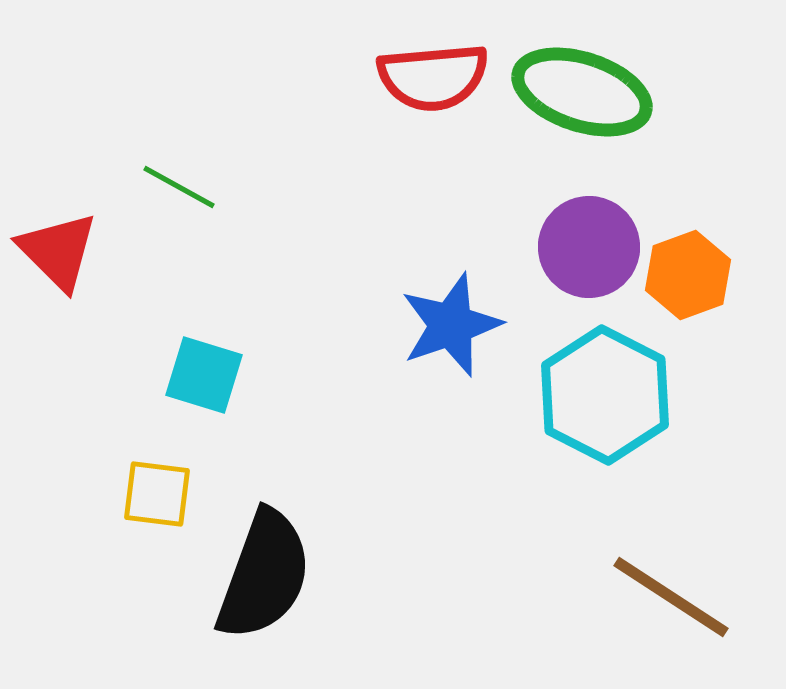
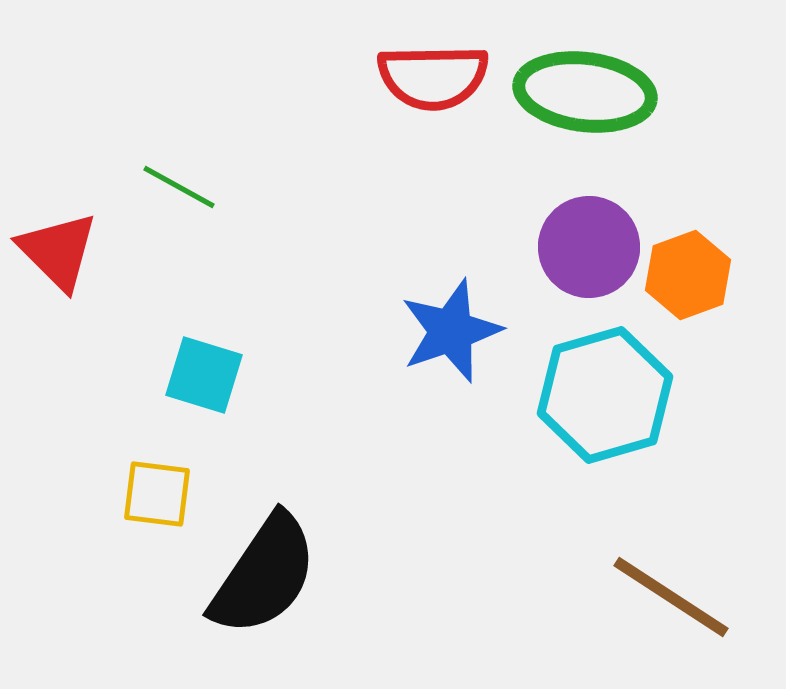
red semicircle: rotated 4 degrees clockwise
green ellipse: moved 3 px right; rotated 11 degrees counterclockwise
blue star: moved 6 px down
cyan hexagon: rotated 17 degrees clockwise
black semicircle: rotated 14 degrees clockwise
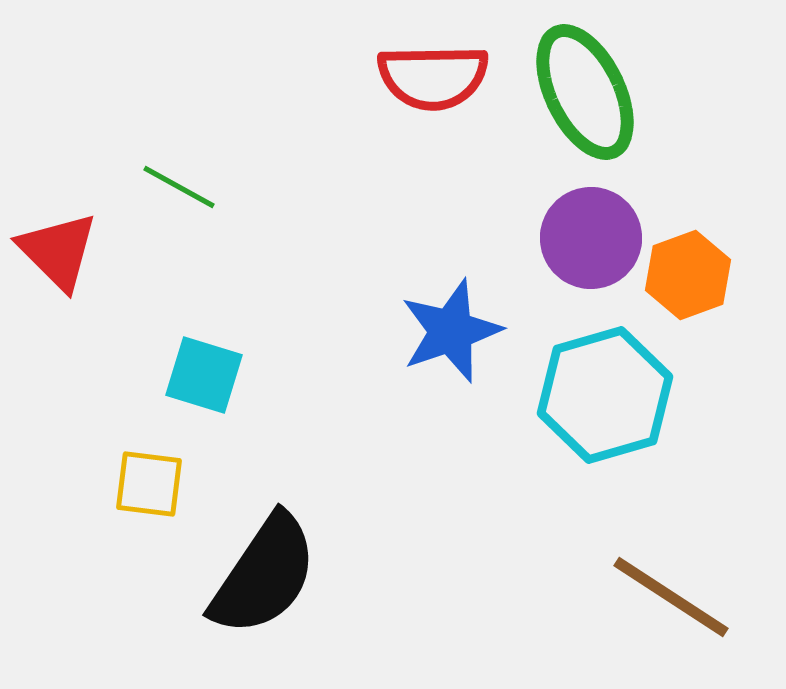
green ellipse: rotated 57 degrees clockwise
purple circle: moved 2 px right, 9 px up
yellow square: moved 8 px left, 10 px up
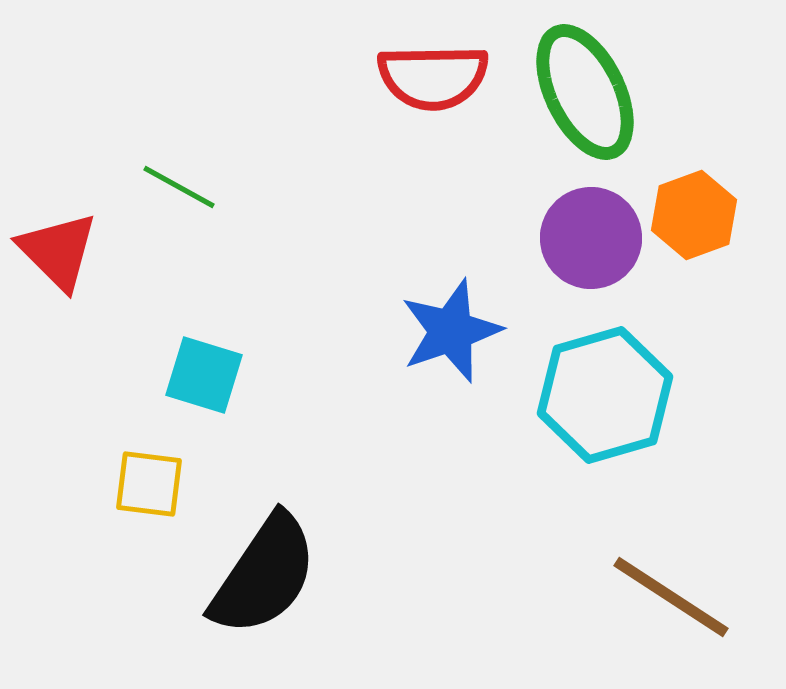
orange hexagon: moved 6 px right, 60 px up
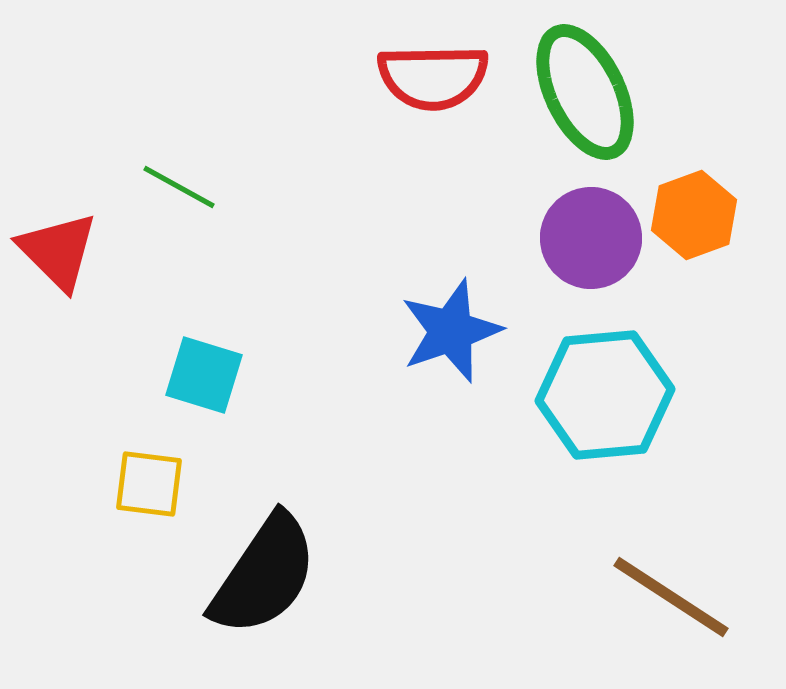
cyan hexagon: rotated 11 degrees clockwise
